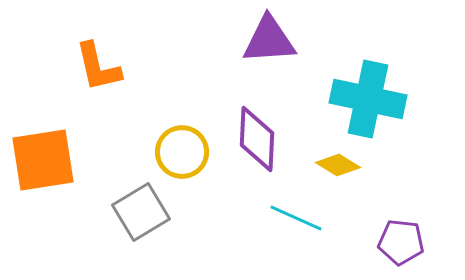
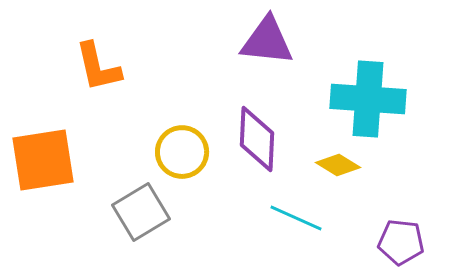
purple triangle: moved 2 px left, 1 px down; rotated 10 degrees clockwise
cyan cross: rotated 8 degrees counterclockwise
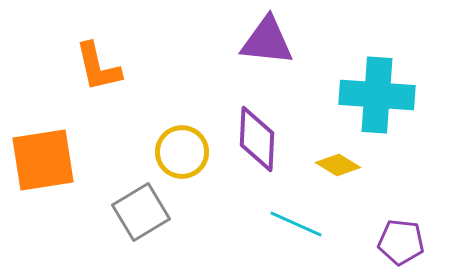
cyan cross: moved 9 px right, 4 px up
cyan line: moved 6 px down
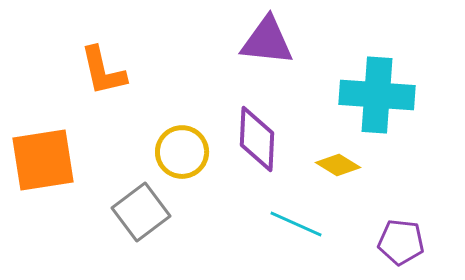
orange L-shape: moved 5 px right, 4 px down
gray square: rotated 6 degrees counterclockwise
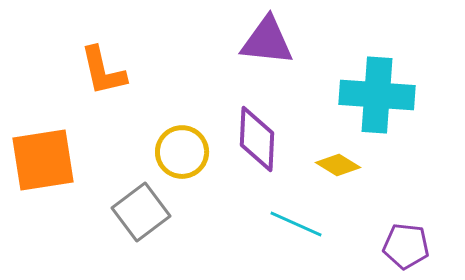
purple pentagon: moved 5 px right, 4 px down
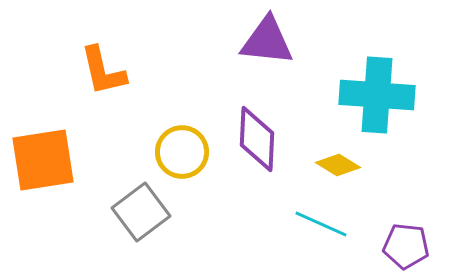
cyan line: moved 25 px right
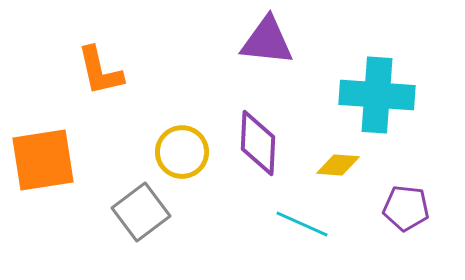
orange L-shape: moved 3 px left
purple diamond: moved 1 px right, 4 px down
yellow diamond: rotated 27 degrees counterclockwise
cyan line: moved 19 px left
purple pentagon: moved 38 px up
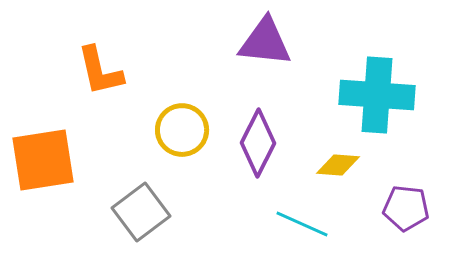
purple triangle: moved 2 px left, 1 px down
purple diamond: rotated 24 degrees clockwise
yellow circle: moved 22 px up
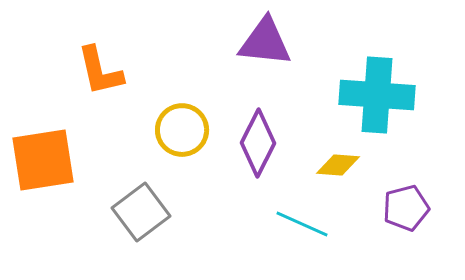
purple pentagon: rotated 21 degrees counterclockwise
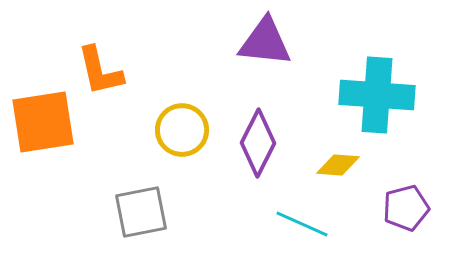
orange square: moved 38 px up
gray square: rotated 26 degrees clockwise
